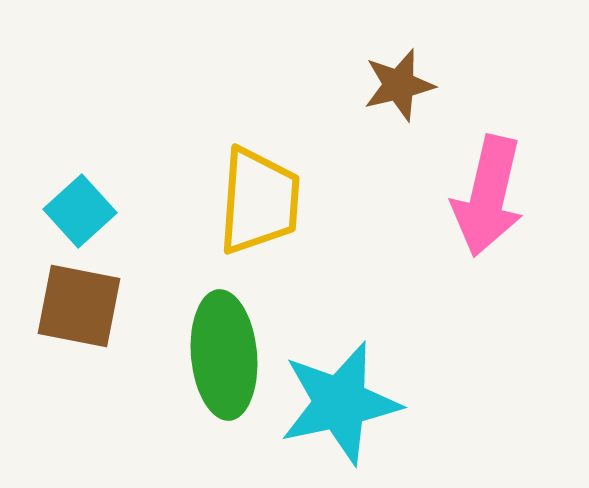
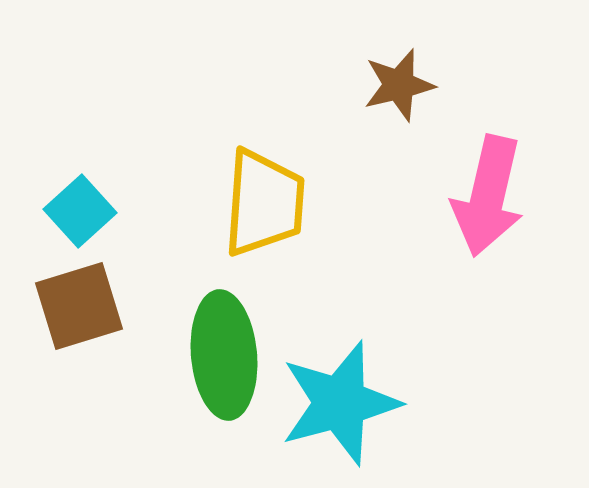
yellow trapezoid: moved 5 px right, 2 px down
brown square: rotated 28 degrees counterclockwise
cyan star: rotated 3 degrees counterclockwise
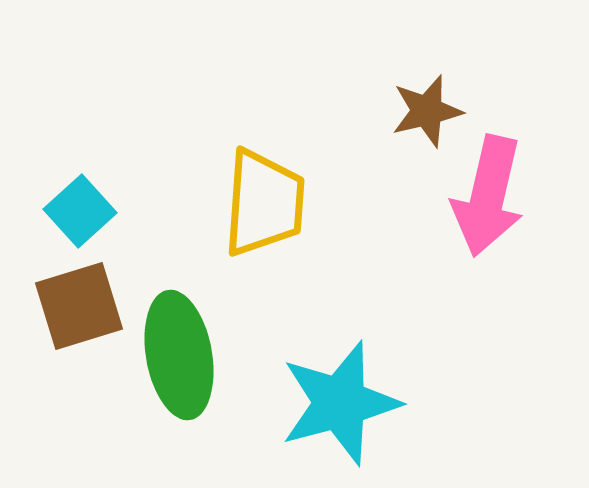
brown star: moved 28 px right, 26 px down
green ellipse: moved 45 px left; rotated 5 degrees counterclockwise
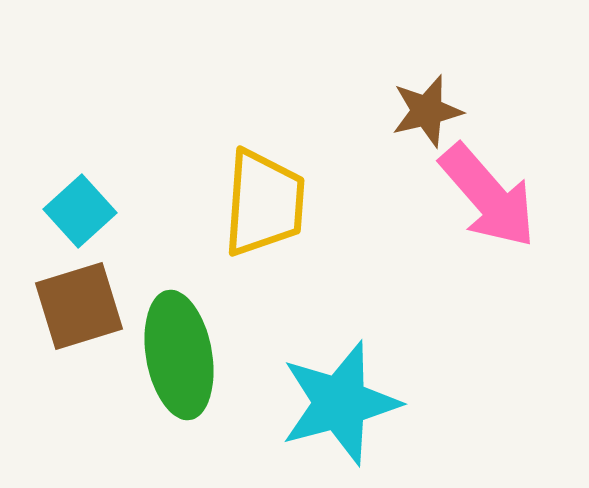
pink arrow: rotated 54 degrees counterclockwise
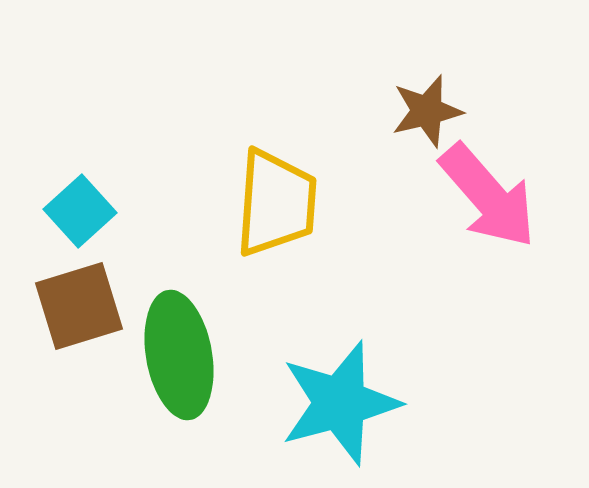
yellow trapezoid: moved 12 px right
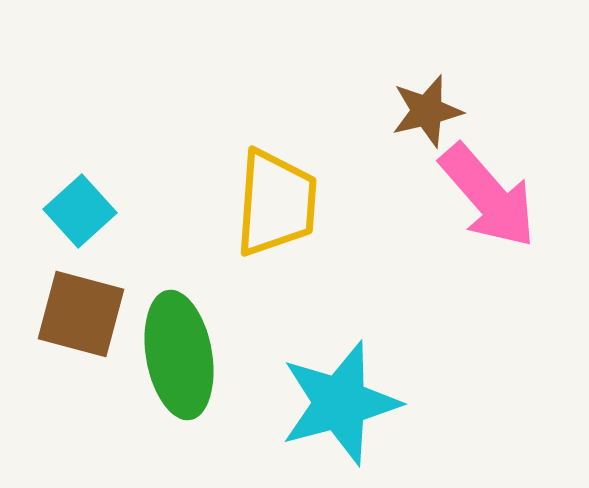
brown square: moved 2 px right, 8 px down; rotated 32 degrees clockwise
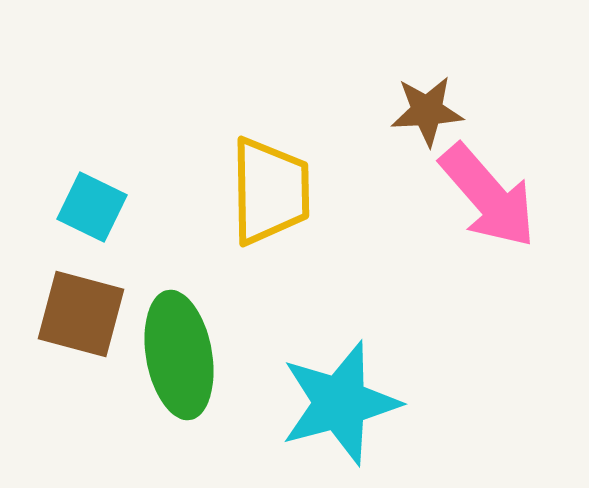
brown star: rotated 10 degrees clockwise
yellow trapezoid: moved 6 px left, 12 px up; rotated 5 degrees counterclockwise
cyan square: moved 12 px right, 4 px up; rotated 22 degrees counterclockwise
